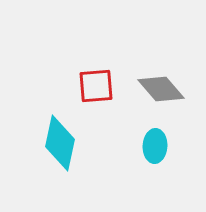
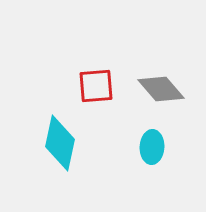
cyan ellipse: moved 3 px left, 1 px down
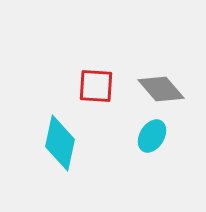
red square: rotated 9 degrees clockwise
cyan ellipse: moved 11 px up; rotated 28 degrees clockwise
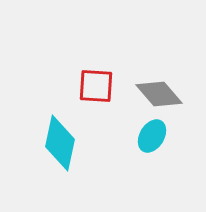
gray diamond: moved 2 px left, 5 px down
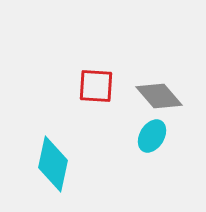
gray diamond: moved 2 px down
cyan diamond: moved 7 px left, 21 px down
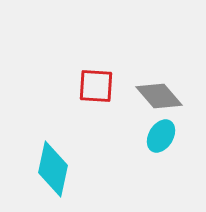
cyan ellipse: moved 9 px right
cyan diamond: moved 5 px down
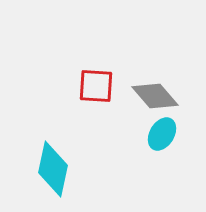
gray diamond: moved 4 px left
cyan ellipse: moved 1 px right, 2 px up
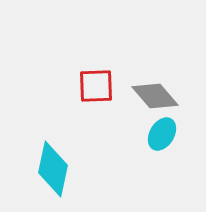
red square: rotated 6 degrees counterclockwise
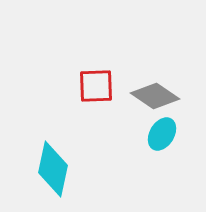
gray diamond: rotated 15 degrees counterclockwise
